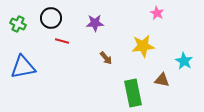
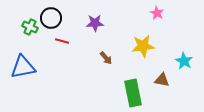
green cross: moved 12 px right, 3 px down
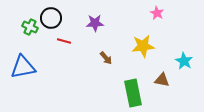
red line: moved 2 px right
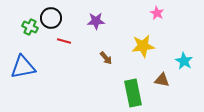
purple star: moved 1 px right, 2 px up
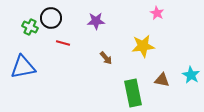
red line: moved 1 px left, 2 px down
cyan star: moved 7 px right, 14 px down
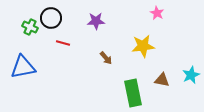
cyan star: rotated 18 degrees clockwise
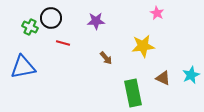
brown triangle: moved 1 px right, 2 px up; rotated 14 degrees clockwise
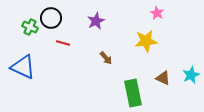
purple star: rotated 24 degrees counterclockwise
yellow star: moved 3 px right, 5 px up
blue triangle: rotated 36 degrees clockwise
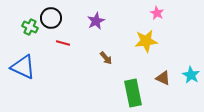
cyan star: rotated 18 degrees counterclockwise
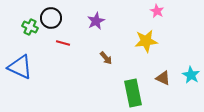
pink star: moved 2 px up
blue triangle: moved 3 px left
